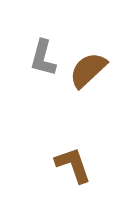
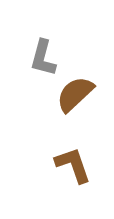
brown semicircle: moved 13 px left, 24 px down
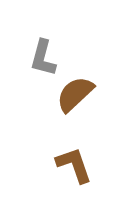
brown L-shape: moved 1 px right
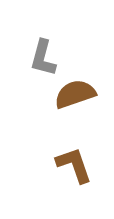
brown semicircle: rotated 24 degrees clockwise
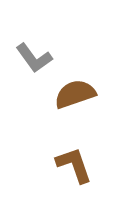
gray L-shape: moved 9 px left; rotated 51 degrees counterclockwise
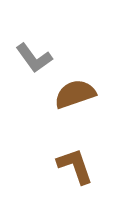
brown L-shape: moved 1 px right, 1 px down
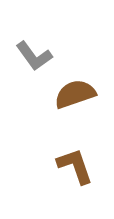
gray L-shape: moved 2 px up
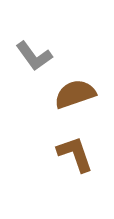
brown L-shape: moved 12 px up
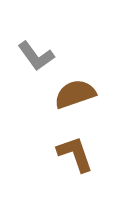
gray L-shape: moved 2 px right
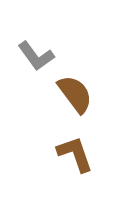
brown semicircle: rotated 72 degrees clockwise
